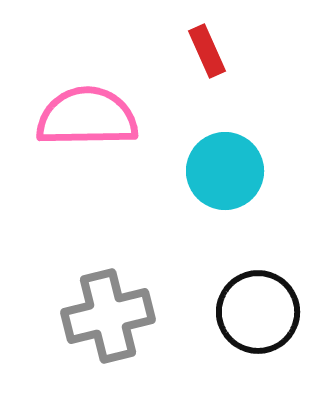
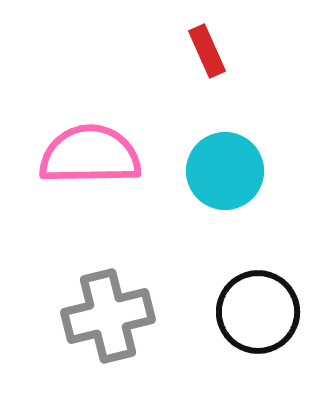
pink semicircle: moved 3 px right, 38 px down
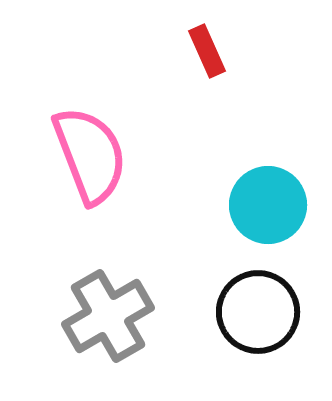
pink semicircle: rotated 70 degrees clockwise
cyan circle: moved 43 px right, 34 px down
gray cross: rotated 16 degrees counterclockwise
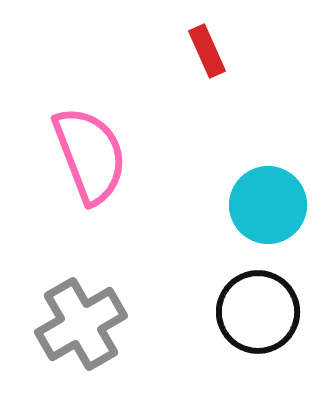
gray cross: moved 27 px left, 8 px down
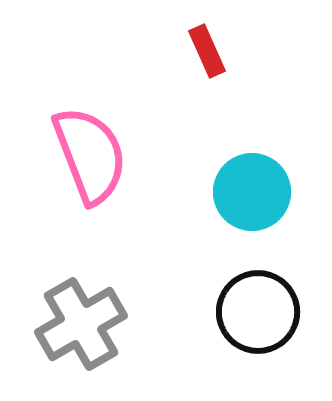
cyan circle: moved 16 px left, 13 px up
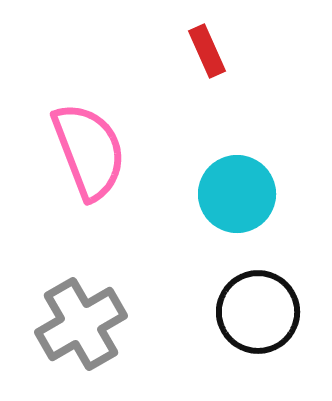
pink semicircle: moved 1 px left, 4 px up
cyan circle: moved 15 px left, 2 px down
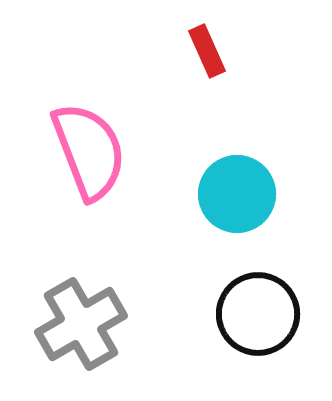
black circle: moved 2 px down
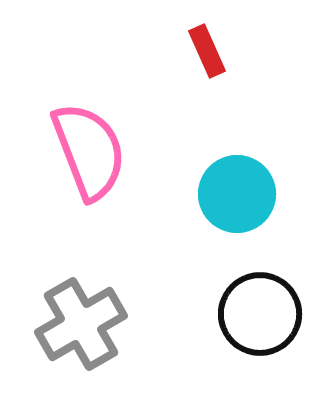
black circle: moved 2 px right
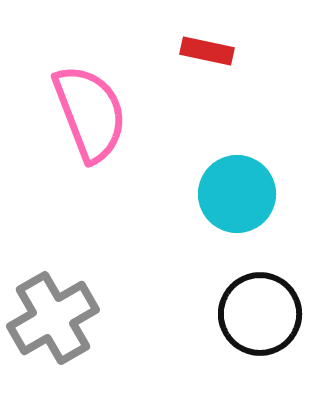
red rectangle: rotated 54 degrees counterclockwise
pink semicircle: moved 1 px right, 38 px up
gray cross: moved 28 px left, 6 px up
